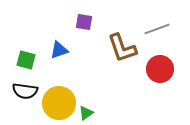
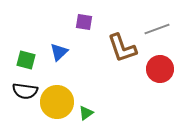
blue triangle: moved 2 px down; rotated 24 degrees counterclockwise
yellow circle: moved 2 px left, 1 px up
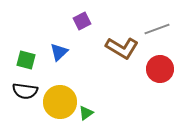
purple square: moved 2 px left, 1 px up; rotated 36 degrees counterclockwise
brown L-shape: rotated 40 degrees counterclockwise
yellow circle: moved 3 px right
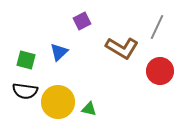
gray line: moved 2 px up; rotated 45 degrees counterclockwise
red circle: moved 2 px down
yellow circle: moved 2 px left
green triangle: moved 3 px right, 4 px up; rotated 49 degrees clockwise
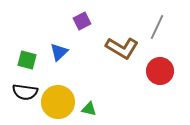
green square: moved 1 px right
black semicircle: moved 1 px down
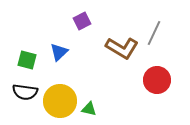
gray line: moved 3 px left, 6 px down
red circle: moved 3 px left, 9 px down
yellow circle: moved 2 px right, 1 px up
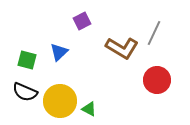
black semicircle: rotated 15 degrees clockwise
green triangle: rotated 14 degrees clockwise
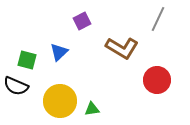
gray line: moved 4 px right, 14 px up
black semicircle: moved 9 px left, 6 px up
green triangle: moved 3 px right; rotated 35 degrees counterclockwise
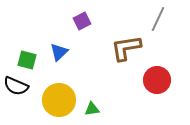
brown L-shape: moved 4 px right; rotated 140 degrees clockwise
yellow circle: moved 1 px left, 1 px up
